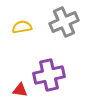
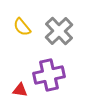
gray cross: moved 5 px left, 9 px down; rotated 20 degrees counterclockwise
yellow semicircle: rotated 120 degrees counterclockwise
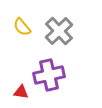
red triangle: moved 1 px right, 2 px down
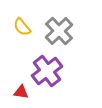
purple cross: moved 2 px left, 4 px up; rotated 24 degrees counterclockwise
